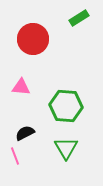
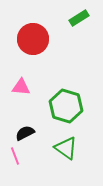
green hexagon: rotated 12 degrees clockwise
green triangle: rotated 25 degrees counterclockwise
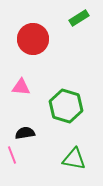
black semicircle: rotated 18 degrees clockwise
green triangle: moved 8 px right, 11 px down; rotated 25 degrees counterclockwise
pink line: moved 3 px left, 1 px up
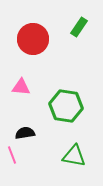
green rectangle: moved 9 px down; rotated 24 degrees counterclockwise
green hexagon: rotated 8 degrees counterclockwise
green triangle: moved 3 px up
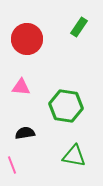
red circle: moved 6 px left
pink line: moved 10 px down
